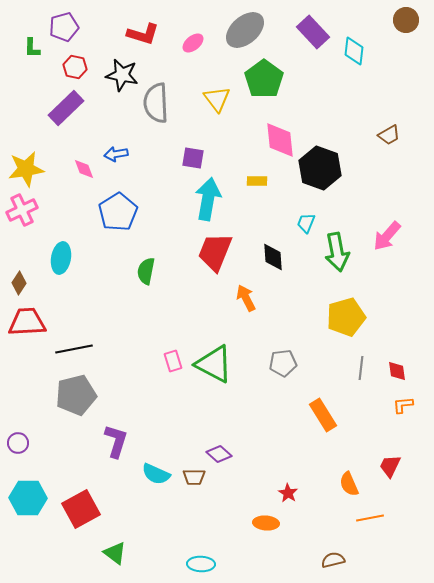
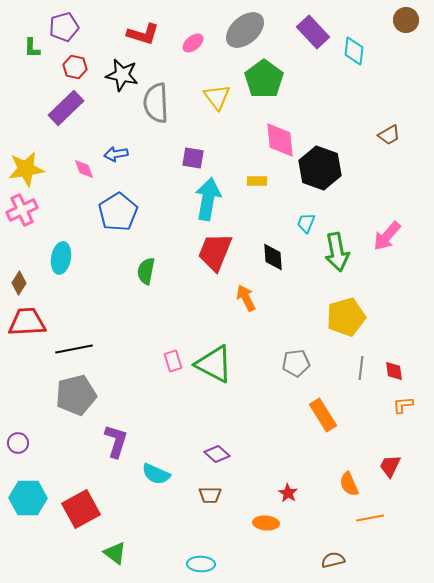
yellow triangle at (217, 99): moved 2 px up
gray pentagon at (283, 363): moved 13 px right
red diamond at (397, 371): moved 3 px left
purple diamond at (219, 454): moved 2 px left
brown trapezoid at (194, 477): moved 16 px right, 18 px down
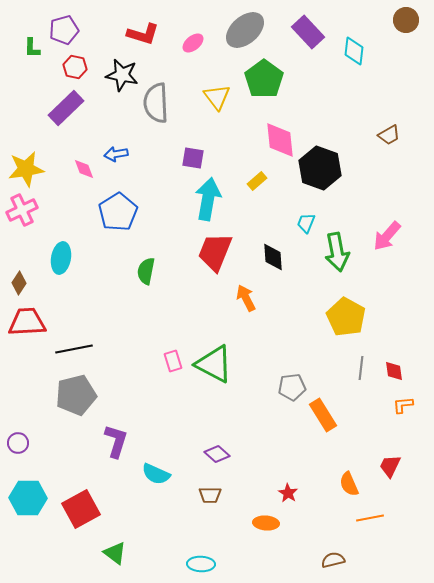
purple pentagon at (64, 27): moved 3 px down
purple rectangle at (313, 32): moved 5 px left
yellow rectangle at (257, 181): rotated 42 degrees counterclockwise
yellow pentagon at (346, 317): rotated 27 degrees counterclockwise
gray pentagon at (296, 363): moved 4 px left, 24 px down
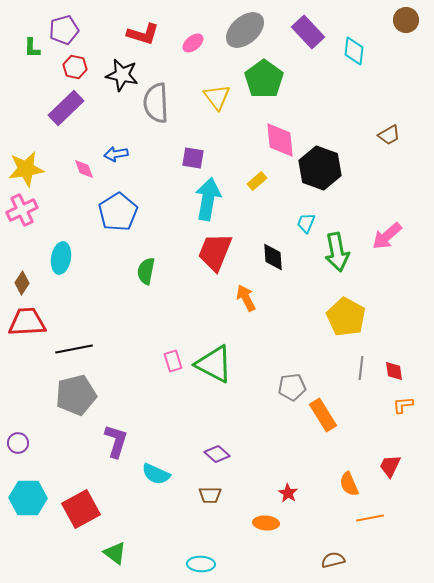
pink arrow at (387, 236): rotated 8 degrees clockwise
brown diamond at (19, 283): moved 3 px right
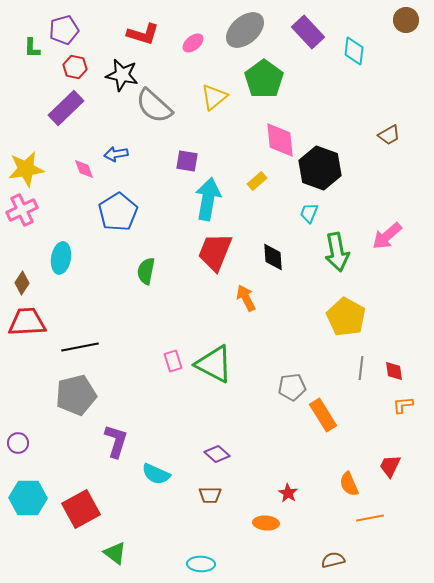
yellow triangle at (217, 97): moved 3 px left; rotated 28 degrees clockwise
gray semicircle at (156, 103): moved 2 px left, 3 px down; rotated 45 degrees counterclockwise
purple square at (193, 158): moved 6 px left, 3 px down
cyan trapezoid at (306, 223): moved 3 px right, 10 px up
black line at (74, 349): moved 6 px right, 2 px up
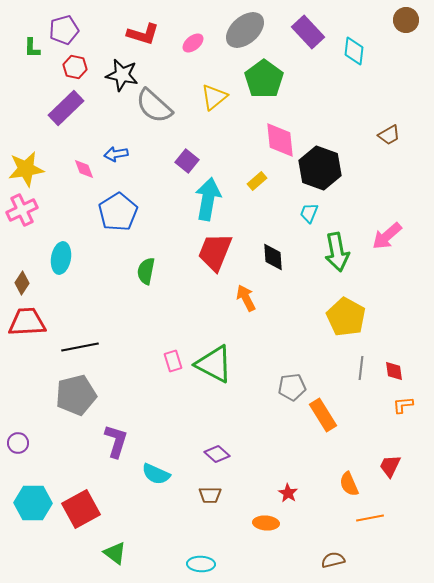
purple square at (187, 161): rotated 30 degrees clockwise
cyan hexagon at (28, 498): moved 5 px right, 5 px down
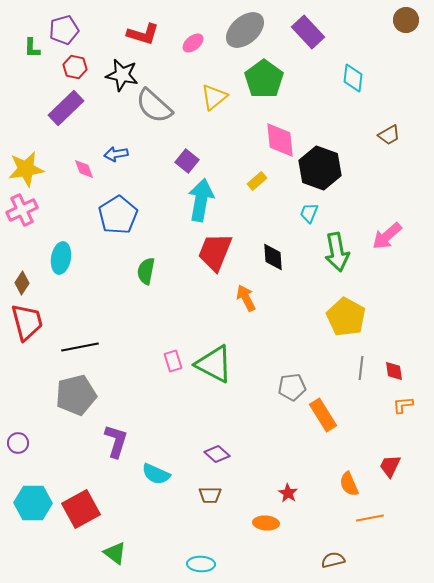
cyan diamond at (354, 51): moved 1 px left, 27 px down
cyan arrow at (208, 199): moved 7 px left, 1 px down
blue pentagon at (118, 212): moved 3 px down
red trapezoid at (27, 322): rotated 78 degrees clockwise
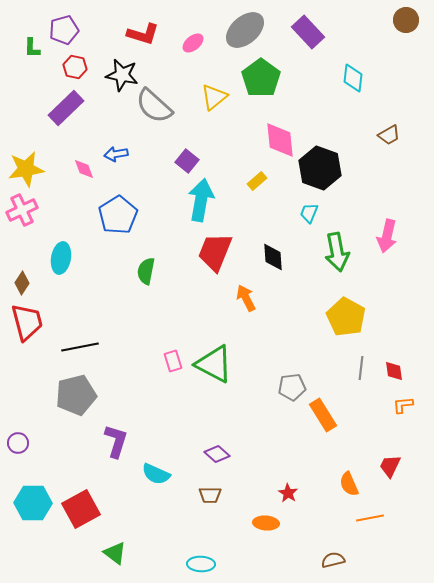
green pentagon at (264, 79): moved 3 px left, 1 px up
pink arrow at (387, 236): rotated 36 degrees counterclockwise
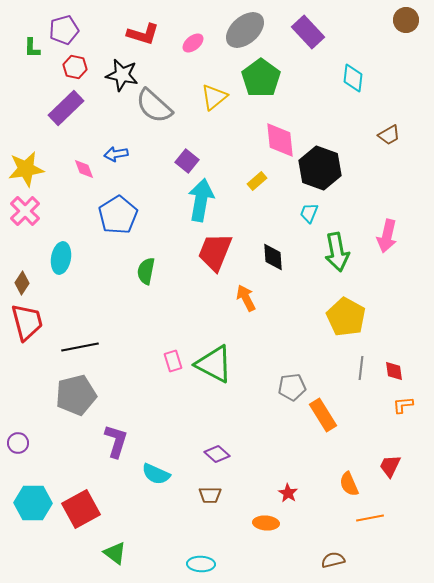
pink cross at (22, 210): moved 3 px right, 1 px down; rotated 20 degrees counterclockwise
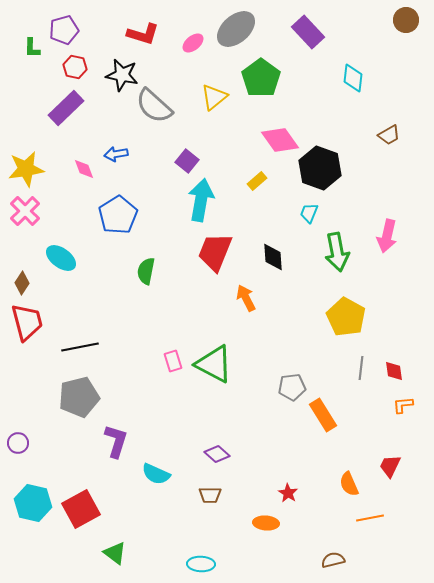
gray ellipse at (245, 30): moved 9 px left, 1 px up
pink diamond at (280, 140): rotated 30 degrees counterclockwise
cyan ellipse at (61, 258): rotated 64 degrees counterclockwise
gray pentagon at (76, 395): moved 3 px right, 2 px down
cyan hexagon at (33, 503): rotated 12 degrees clockwise
